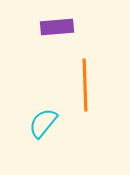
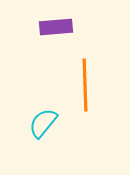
purple rectangle: moved 1 px left
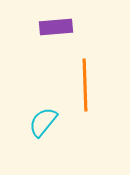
cyan semicircle: moved 1 px up
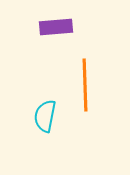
cyan semicircle: moved 2 px right, 6 px up; rotated 28 degrees counterclockwise
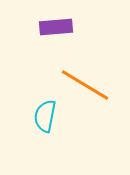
orange line: rotated 57 degrees counterclockwise
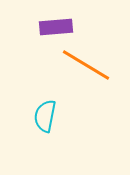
orange line: moved 1 px right, 20 px up
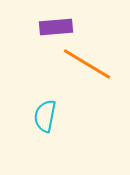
orange line: moved 1 px right, 1 px up
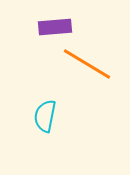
purple rectangle: moved 1 px left
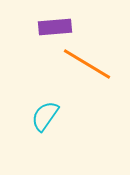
cyan semicircle: rotated 24 degrees clockwise
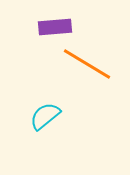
cyan semicircle: rotated 16 degrees clockwise
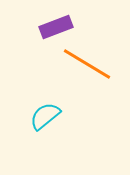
purple rectangle: moved 1 px right; rotated 16 degrees counterclockwise
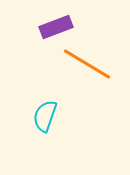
cyan semicircle: rotated 32 degrees counterclockwise
